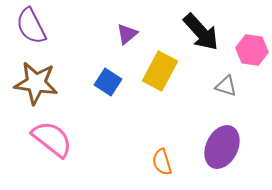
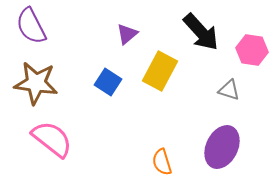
gray triangle: moved 3 px right, 4 px down
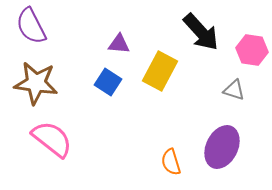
purple triangle: moved 8 px left, 10 px down; rotated 45 degrees clockwise
gray triangle: moved 5 px right
orange semicircle: moved 9 px right
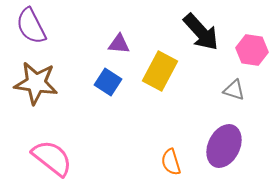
pink semicircle: moved 19 px down
purple ellipse: moved 2 px right, 1 px up
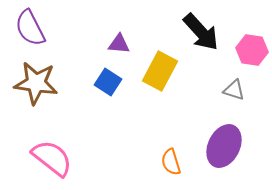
purple semicircle: moved 1 px left, 2 px down
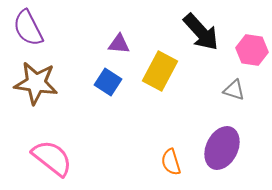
purple semicircle: moved 2 px left
purple ellipse: moved 2 px left, 2 px down
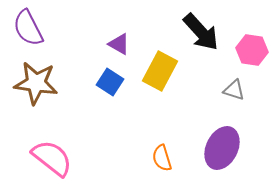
purple triangle: rotated 25 degrees clockwise
blue square: moved 2 px right
orange semicircle: moved 9 px left, 4 px up
